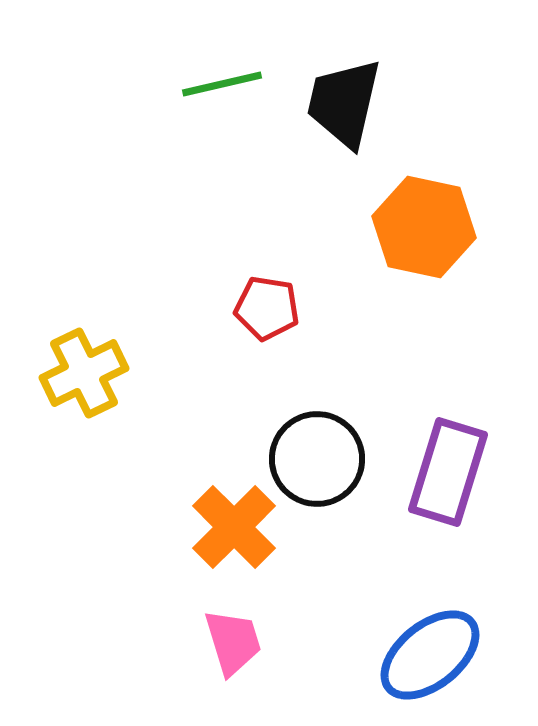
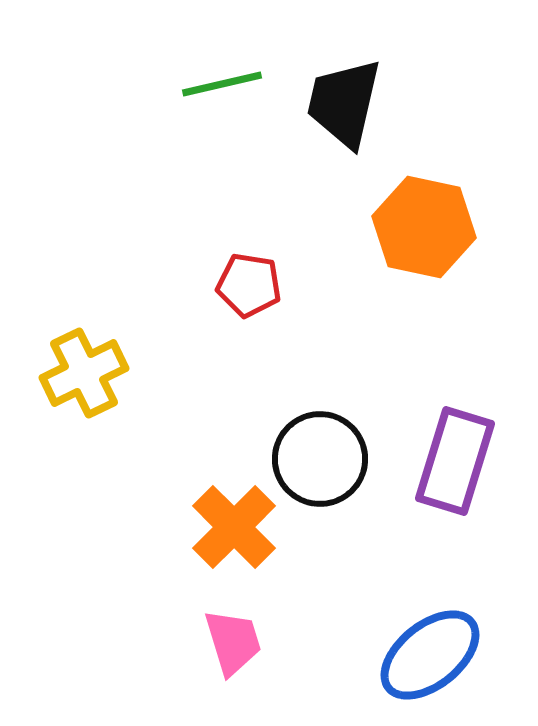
red pentagon: moved 18 px left, 23 px up
black circle: moved 3 px right
purple rectangle: moved 7 px right, 11 px up
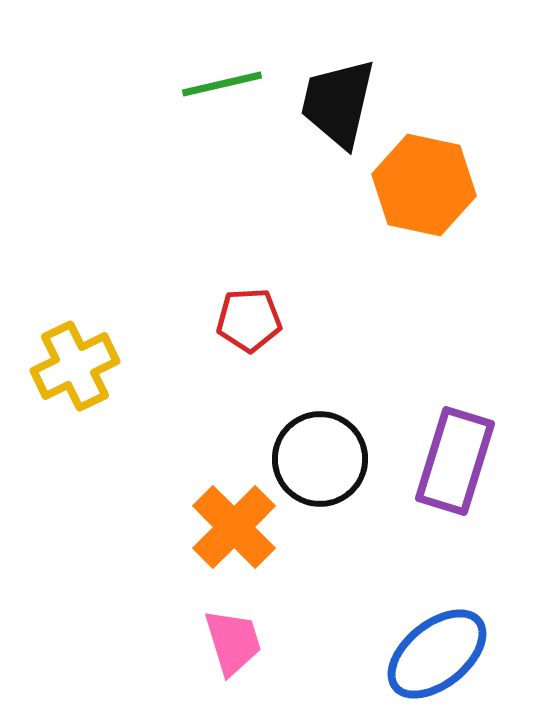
black trapezoid: moved 6 px left
orange hexagon: moved 42 px up
red pentagon: moved 35 px down; rotated 12 degrees counterclockwise
yellow cross: moved 9 px left, 7 px up
blue ellipse: moved 7 px right, 1 px up
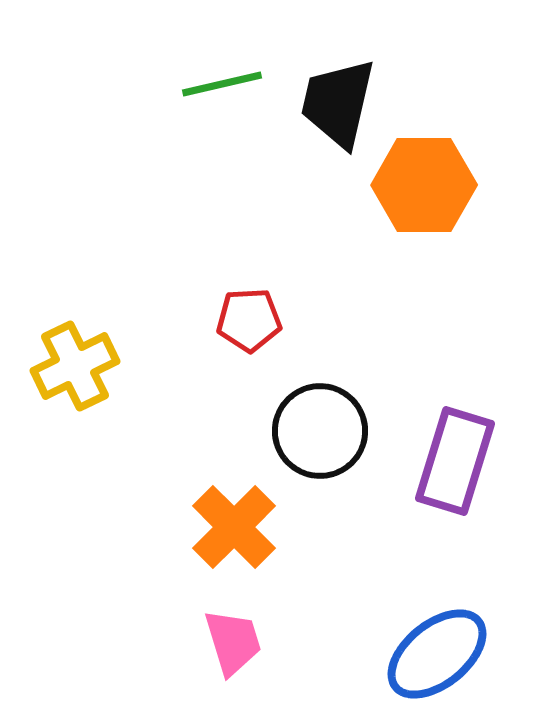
orange hexagon: rotated 12 degrees counterclockwise
black circle: moved 28 px up
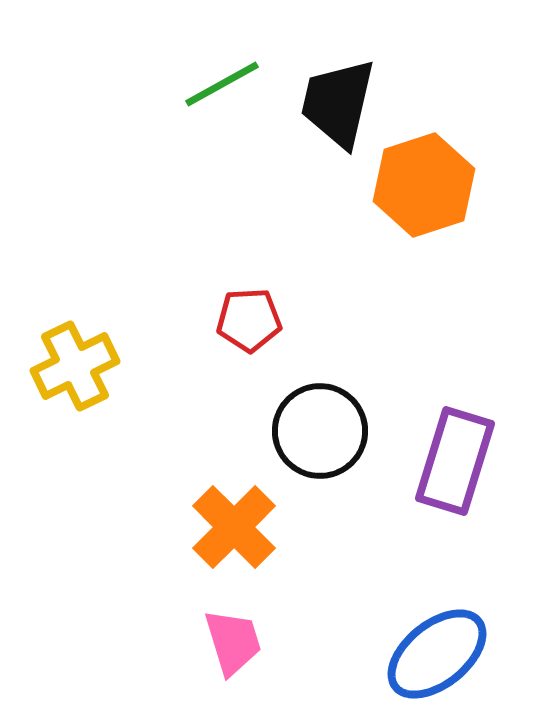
green line: rotated 16 degrees counterclockwise
orange hexagon: rotated 18 degrees counterclockwise
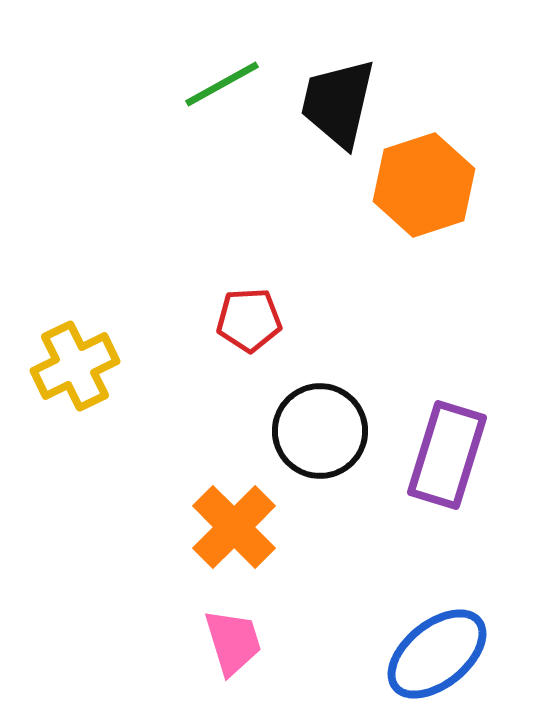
purple rectangle: moved 8 px left, 6 px up
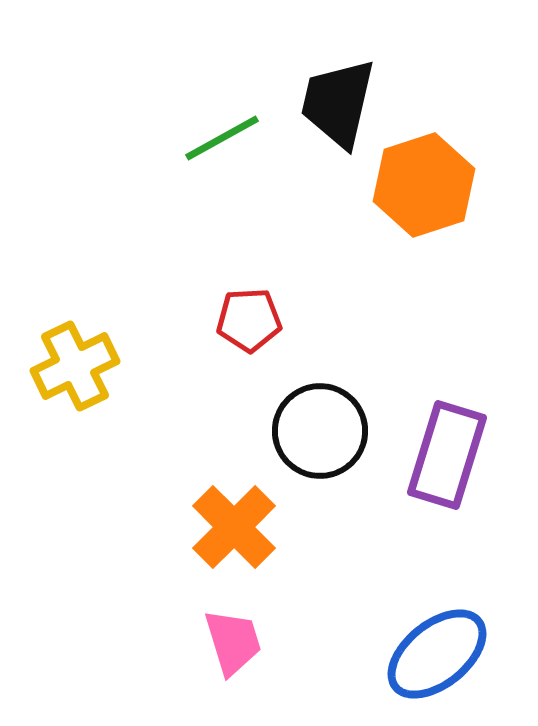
green line: moved 54 px down
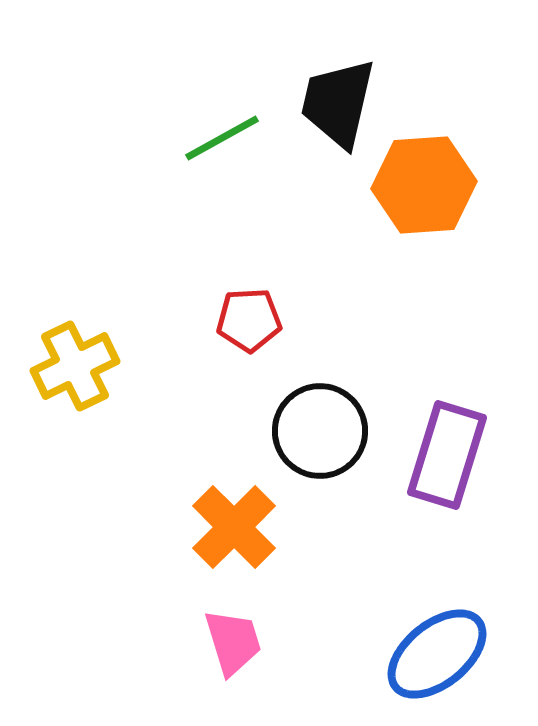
orange hexagon: rotated 14 degrees clockwise
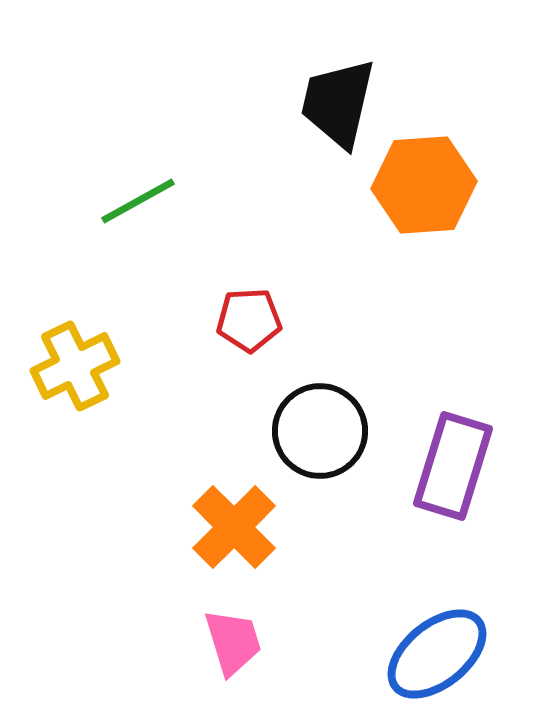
green line: moved 84 px left, 63 px down
purple rectangle: moved 6 px right, 11 px down
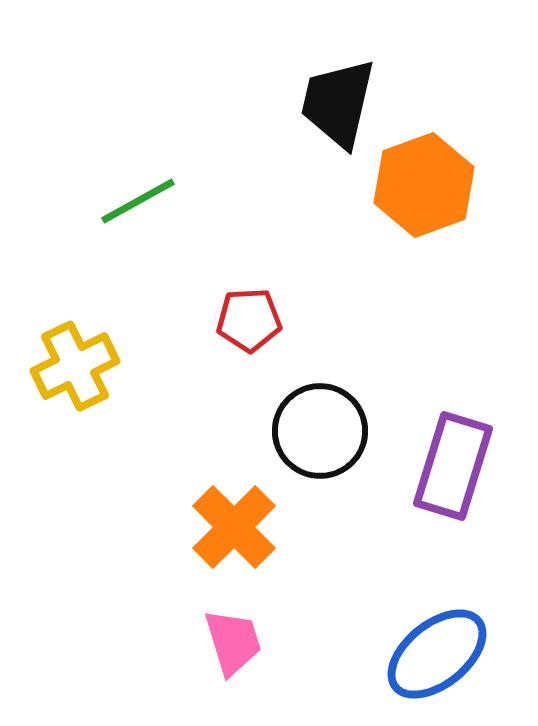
orange hexagon: rotated 16 degrees counterclockwise
